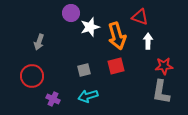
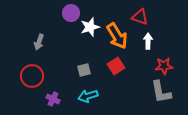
orange arrow: rotated 16 degrees counterclockwise
red square: rotated 18 degrees counterclockwise
gray L-shape: rotated 20 degrees counterclockwise
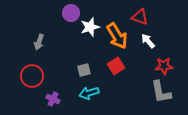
white arrow: rotated 42 degrees counterclockwise
cyan arrow: moved 1 px right, 3 px up
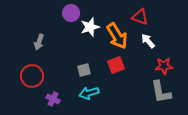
red square: moved 1 px up; rotated 12 degrees clockwise
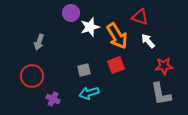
gray L-shape: moved 2 px down
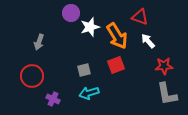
gray L-shape: moved 6 px right
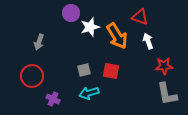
white arrow: rotated 21 degrees clockwise
red square: moved 5 px left, 6 px down; rotated 30 degrees clockwise
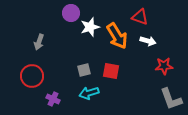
white arrow: rotated 126 degrees clockwise
gray L-shape: moved 4 px right, 5 px down; rotated 10 degrees counterclockwise
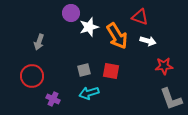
white star: moved 1 px left
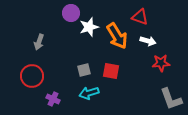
red star: moved 3 px left, 3 px up
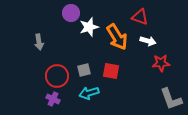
orange arrow: moved 1 px down
gray arrow: rotated 28 degrees counterclockwise
red circle: moved 25 px right
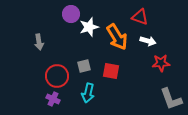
purple circle: moved 1 px down
gray square: moved 4 px up
cyan arrow: moved 1 px left; rotated 60 degrees counterclockwise
